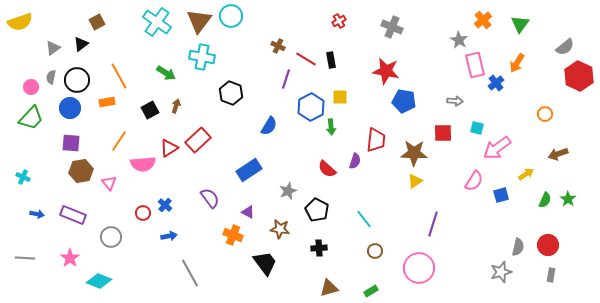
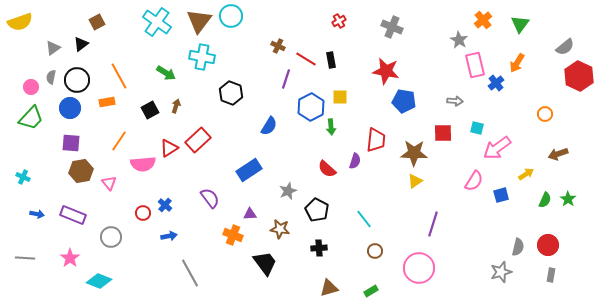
purple triangle at (248, 212): moved 2 px right, 2 px down; rotated 32 degrees counterclockwise
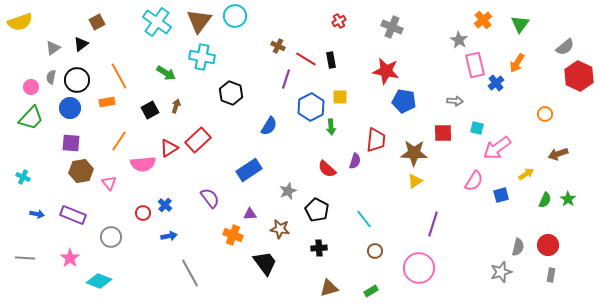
cyan circle at (231, 16): moved 4 px right
